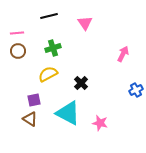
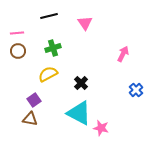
blue cross: rotated 16 degrees counterclockwise
purple square: rotated 24 degrees counterclockwise
cyan triangle: moved 11 px right
brown triangle: rotated 21 degrees counterclockwise
pink star: moved 1 px right, 5 px down
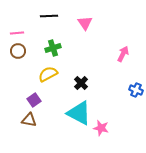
black line: rotated 12 degrees clockwise
blue cross: rotated 24 degrees counterclockwise
brown triangle: moved 1 px left, 1 px down
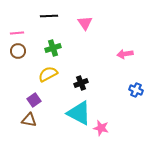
pink arrow: moved 2 px right; rotated 126 degrees counterclockwise
black cross: rotated 24 degrees clockwise
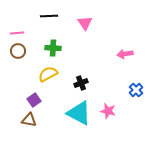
green cross: rotated 21 degrees clockwise
blue cross: rotated 24 degrees clockwise
pink star: moved 7 px right, 17 px up
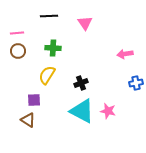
yellow semicircle: moved 1 px left, 1 px down; rotated 30 degrees counterclockwise
blue cross: moved 7 px up; rotated 32 degrees clockwise
purple square: rotated 32 degrees clockwise
cyan triangle: moved 3 px right, 2 px up
brown triangle: moved 1 px left; rotated 21 degrees clockwise
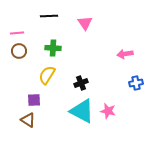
brown circle: moved 1 px right
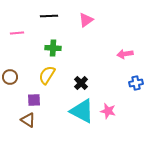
pink triangle: moved 1 px right, 3 px up; rotated 28 degrees clockwise
brown circle: moved 9 px left, 26 px down
black cross: rotated 24 degrees counterclockwise
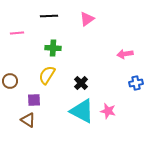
pink triangle: moved 1 px right, 1 px up
brown circle: moved 4 px down
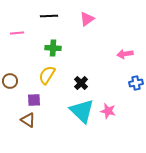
cyan triangle: rotated 16 degrees clockwise
